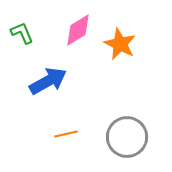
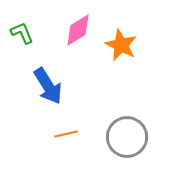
orange star: moved 1 px right, 1 px down
blue arrow: moved 5 px down; rotated 87 degrees clockwise
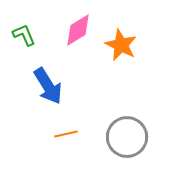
green L-shape: moved 2 px right, 2 px down
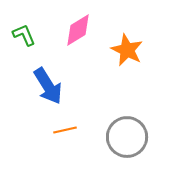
orange star: moved 6 px right, 5 px down
orange line: moved 1 px left, 4 px up
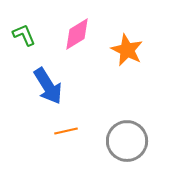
pink diamond: moved 1 px left, 4 px down
orange line: moved 1 px right, 1 px down
gray circle: moved 4 px down
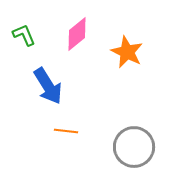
pink diamond: rotated 8 degrees counterclockwise
orange star: moved 2 px down
orange line: rotated 20 degrees clockwise
gray circle: moved 7 px right, 6 px down
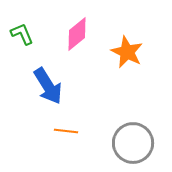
green L-shape: moved 2 px left, 1 px up
gray circle: moved 1 px left, 4 px up
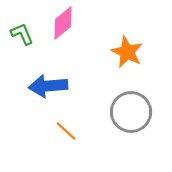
pink diamond: moved 14 px left, 11 px up
blue arrow: rotated 117 degrees clockwise
orange line: rotated 35 degrees clockwise
gray circle: moved 2 px left, 31 px up
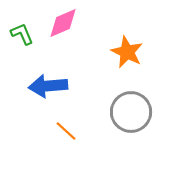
pink diamond: rotated 16 degrees clockwise
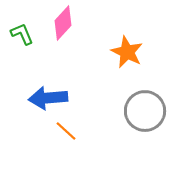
pink diamond: rotated 24 degrees counterclockwise
blue arrow: moved 12 px down
gray circle: moved 14 px right, 1 px up
